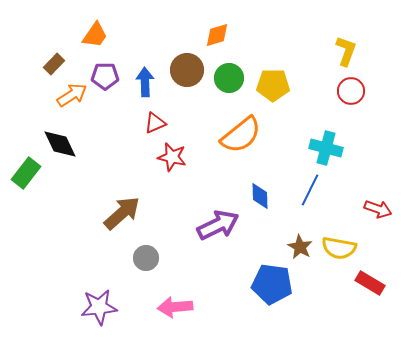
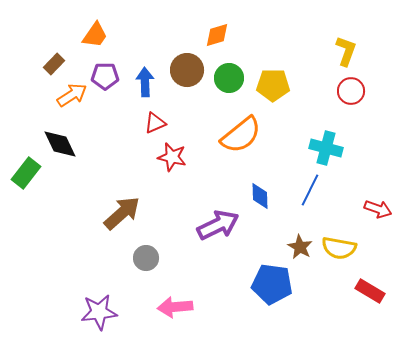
red rectangle: moved 8 px down
purple star: moved 5 px down
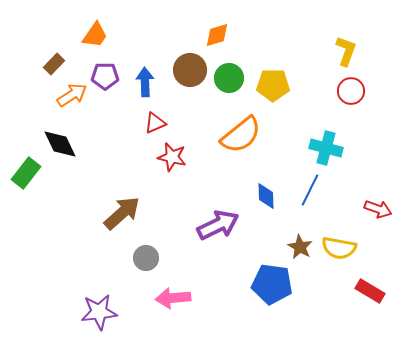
brown circle: moved 3 px right
blue diamond: moved 6 px right
pink arrow: moved 2 px left, 9 px up
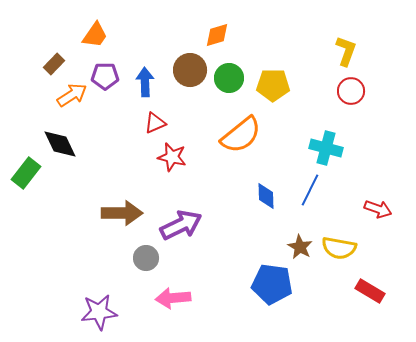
brown arrow: rotated 42 degrees clockwise
purple arrow: moved 37 px left
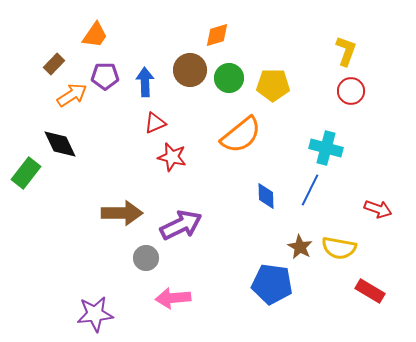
purple star: moved 4 px left, 2 px down
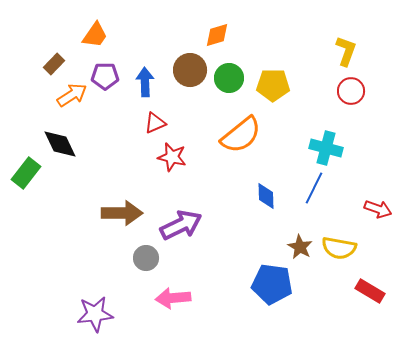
blue line: moved 4 px right, 2 px up
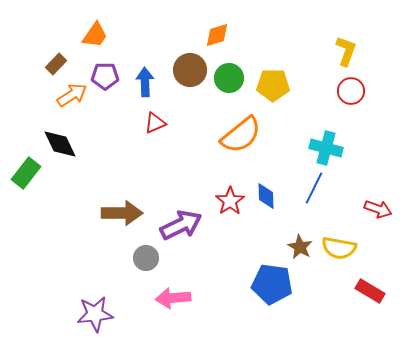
brown rectangle: moved 2 px right
red star: moved 58 px right, 44 px down; rotated 24 degrees clockwise
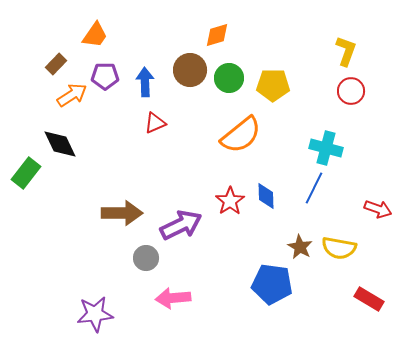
red rectangle: moved 1 px left, 8 px down
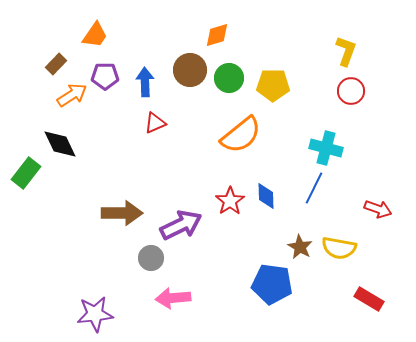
gray circle: moved 5 px right
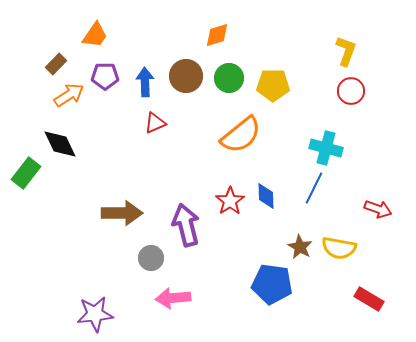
brown circle: moved 4 px left, 6 px down
orange arrow: moved 3 px left
purple arrow: moved 5 px right; rotated 78 degrees counterclockwise
